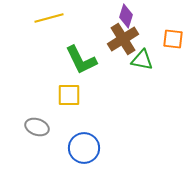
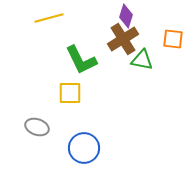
yellow square: moved 1 px right, 2 px up
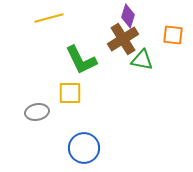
purple diamond: moved 2 px right
orange square: moved 4 px up
gray ellipse: moved 15 px up; rotated 30 degrees counterclockwise
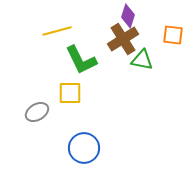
yellow line: moved 8 px right, 13 px down
gray ellipse: rotated 20 degrees counterclockwise
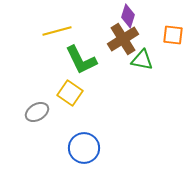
yellow square: rotated 35 degrees clockwise
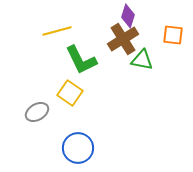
blue circle: moved 6 px left
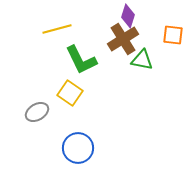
yellow line: moved 2 px up
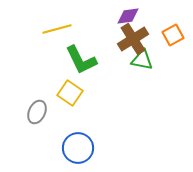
purple diamond: rotated 65 degrees clockwise
orange square: rotated 35 degrees counterclockwise
brown cross: moved 10 px right
gray ellipse: rotated 35 degrees counterclockwise
